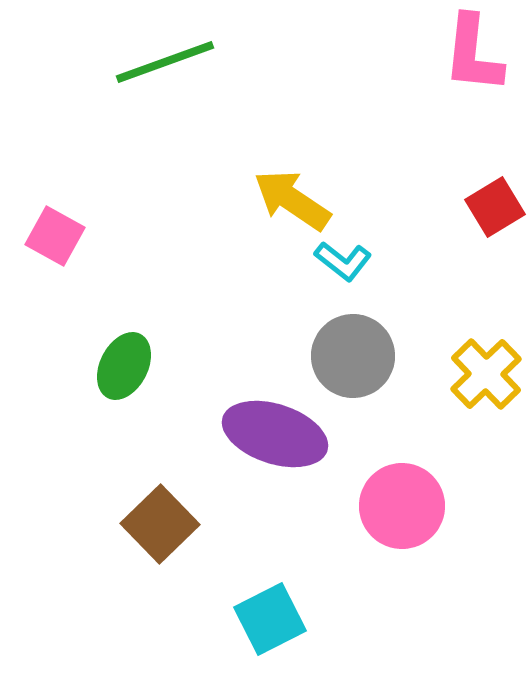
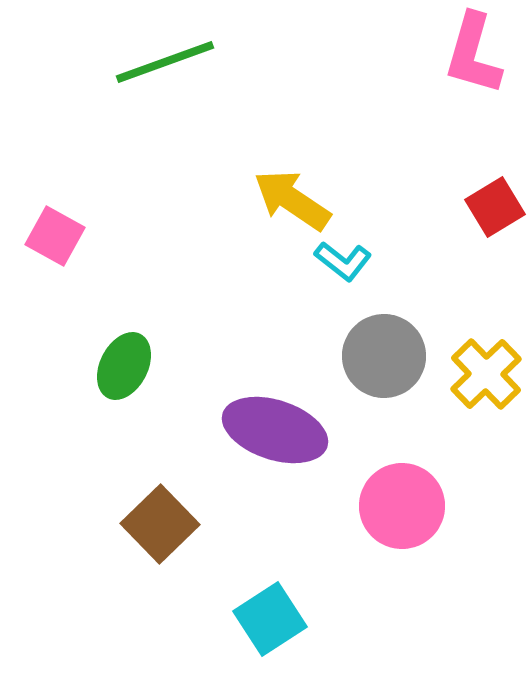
pink L-shape: rotated 10 degrees clockwise
gray circle: moved 31 px right
purple ellipse: moved 4 px up
cyan square: rotated 6 degrees counterclockwise
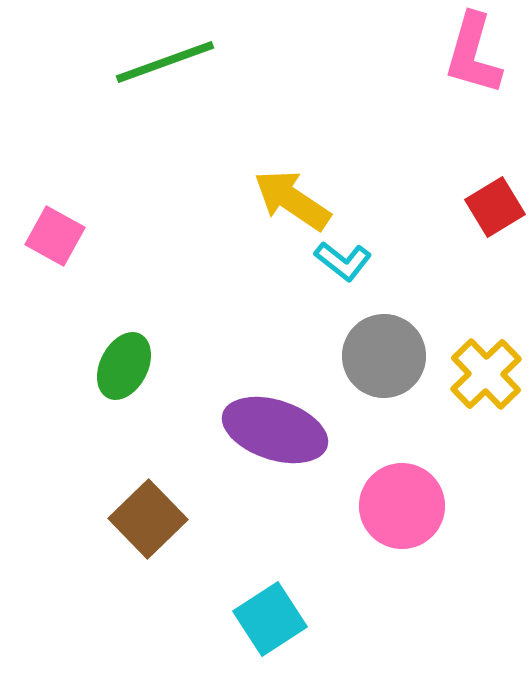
brown square: moved 12 px left, 5 px up
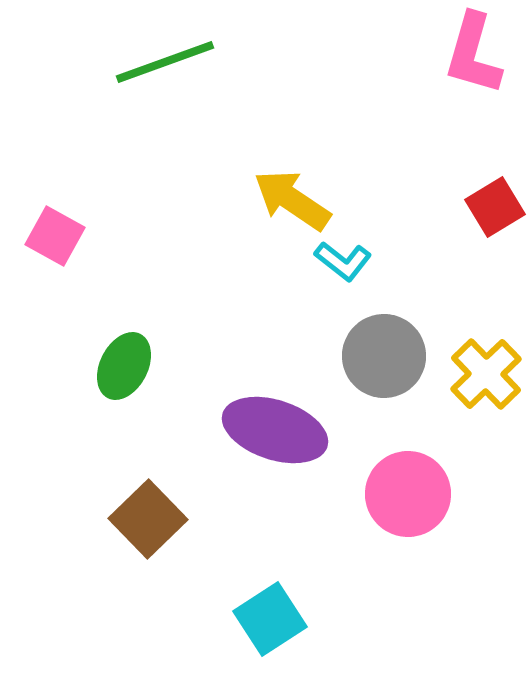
pink circle: moved 6 px right, 12 px up
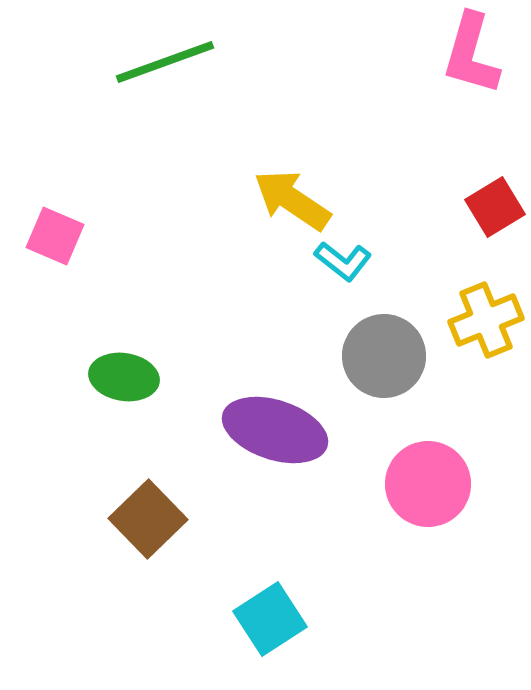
pink L-shape: moved 2 px left
pink square: rotated 6 degrees counterclockwise
green ellipse: moved 11 px down; rotated 72 degrees clockwise
yellow cross: moved 54 px up; rotated 22 degrees clockwise
pink circle: moved 20 px right, 10 px up
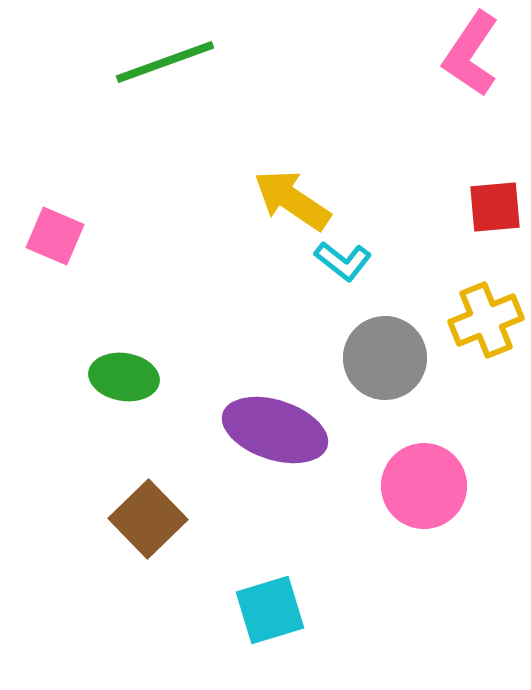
pink L-shape: rotated 18 degrees clockwise
red square: rotated 26 degrees clockwise
gray circle: moved 1 px right, 2 px down
pink circle: moved 4 px left, 2 px down
cyan square: moved 9 px up; rotated 16 degrees clockwise
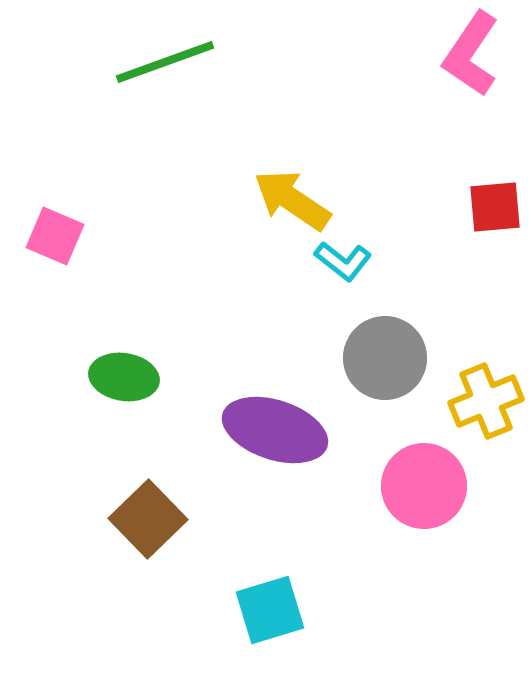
yellow cross: moved 81 px down
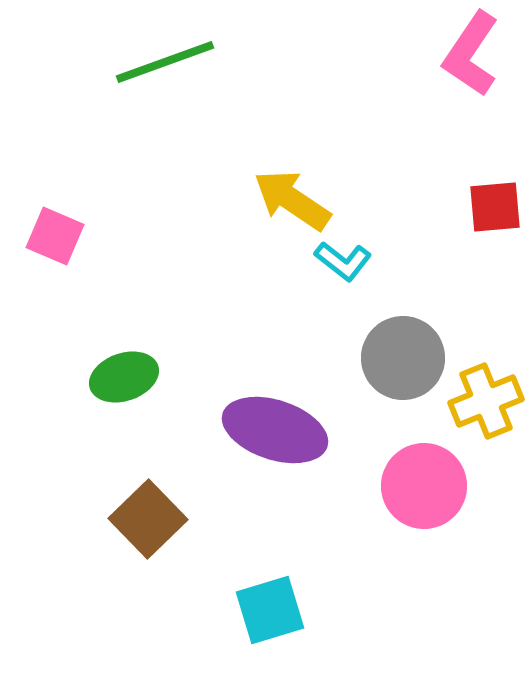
gray circle: moved 18 px right
green ellipse: rotated 28 degrees counterclockwise
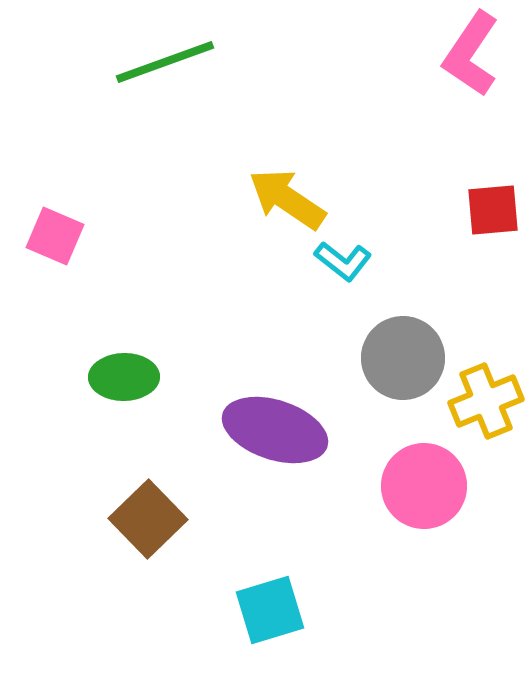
yellow arrow: moved 5 px left, 1 px up
red square: moved 2 px left, 3 px down
green ellipse: rotated 18 degrees clockwise
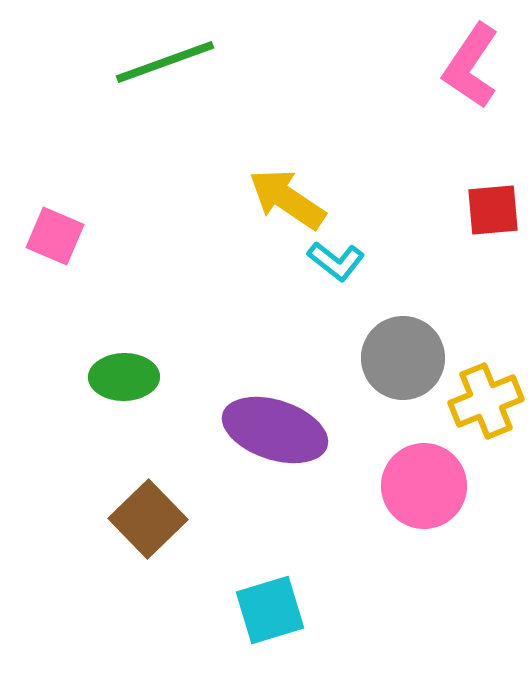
pink L-shape: moved 12 px down
cyan L-shape: moved 7 px left
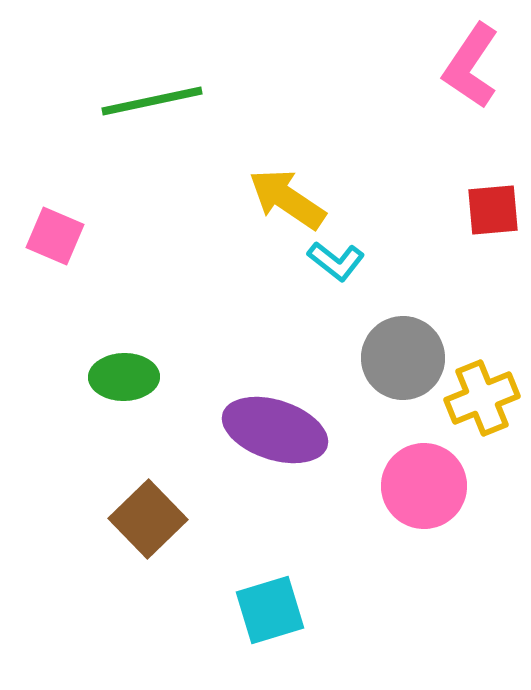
green line: moved 13 px left, 39 px down; rotated 8 degrees clockwise
yellow cross: moved 4 px left, 3 px up
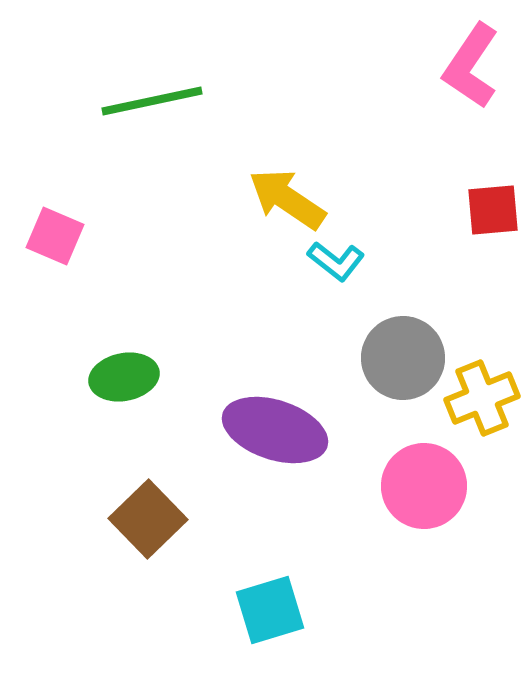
green ellipse: rotated 10 degrees counterclockwise
